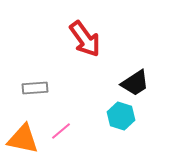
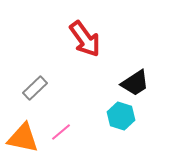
gray rectangle: rotated 40 degrees counterclockwise
pink line: moved 1 px down
orange triangle: moved 1 px up
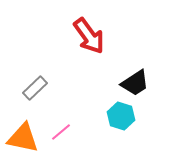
red arrow: moved 4 px right, 3 px up
